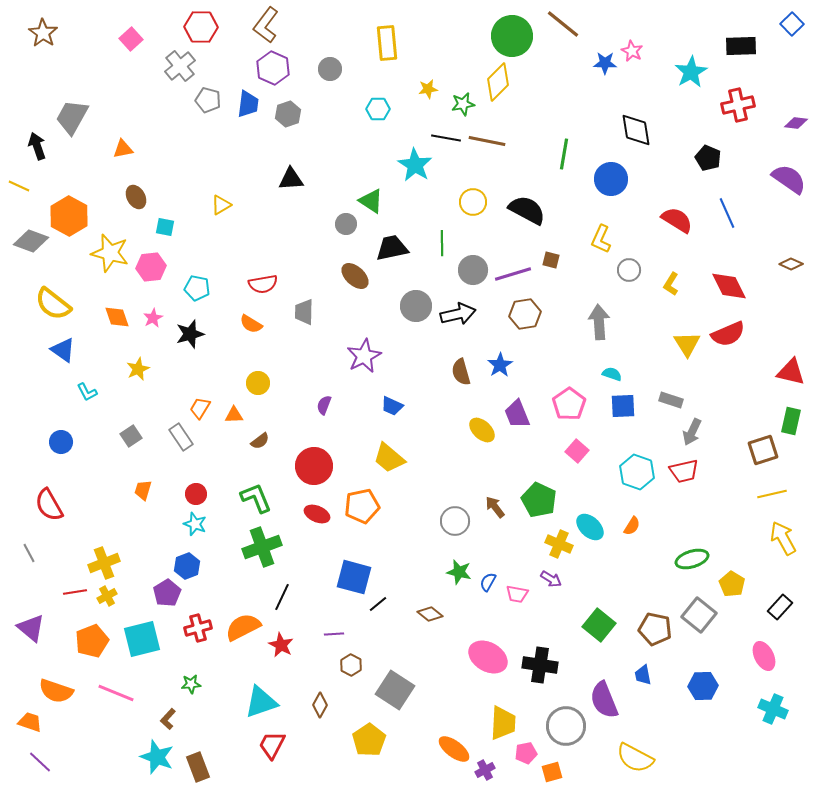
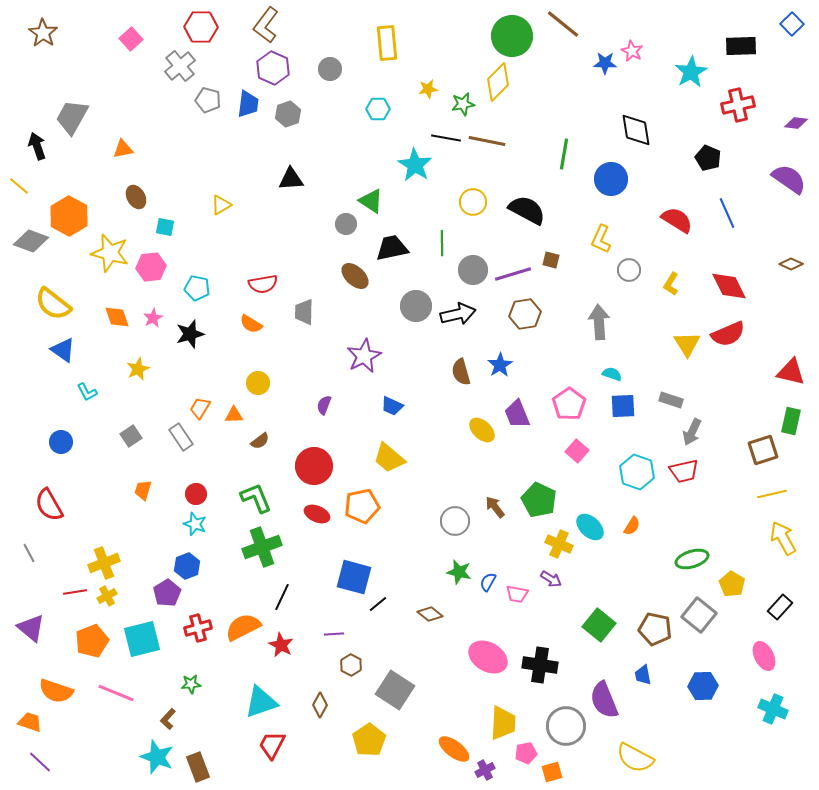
yellow line at (19, 186): rotated 15 degrees clockwise
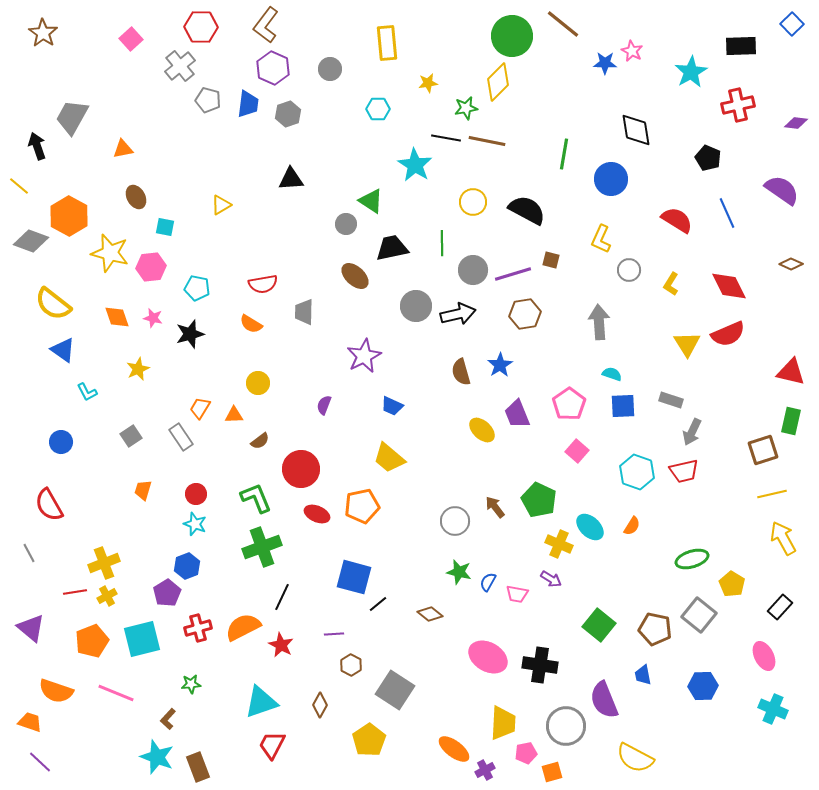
yellow star at (428, 89): moved 6 px up
green star at (463, 104): moved 3 px right, 4 px down
purple semicircle at (789, 179): moved 7 px left, 11 px down
pink star at (153, 318): rotated 30 degrees counterclockwise
red circle at (314, 466): moved 13 px left, 3 px down
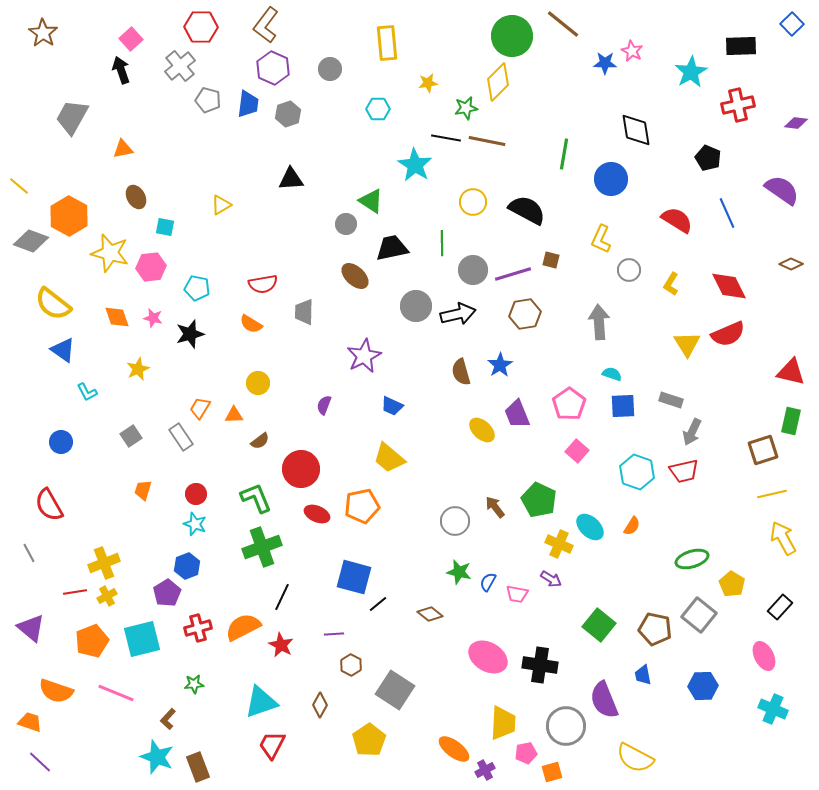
black arrow at (37, 146): moved 84 px right, 76 px up
green star at (191, 684): moved 3 px right
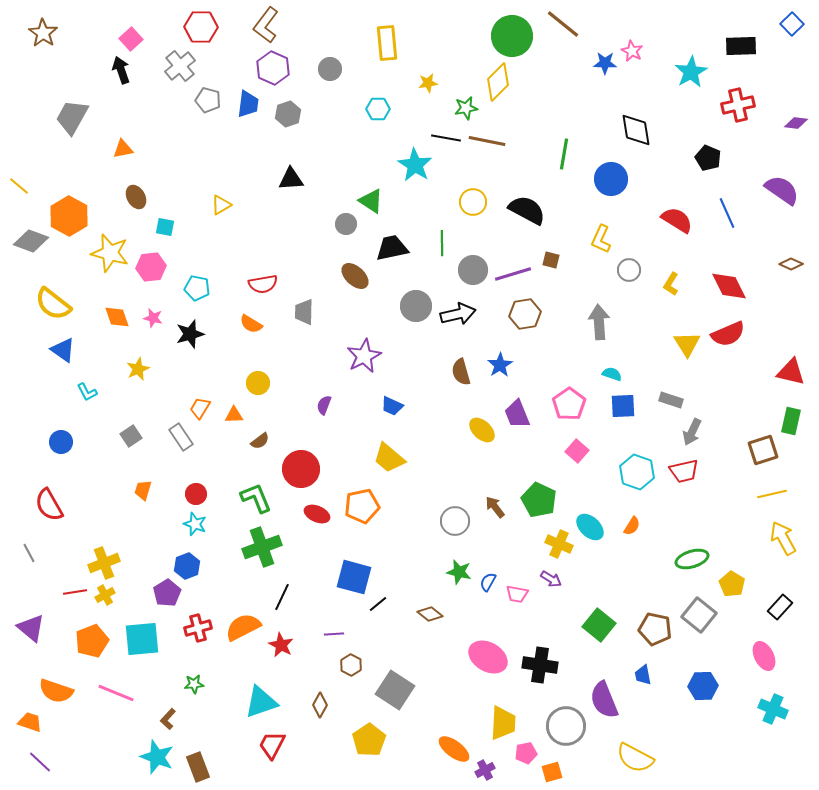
yellow cross at (107, 596): moved 2 px left, 1 px up
cyan square at (142, 639): rotated 9 degrees clockwise
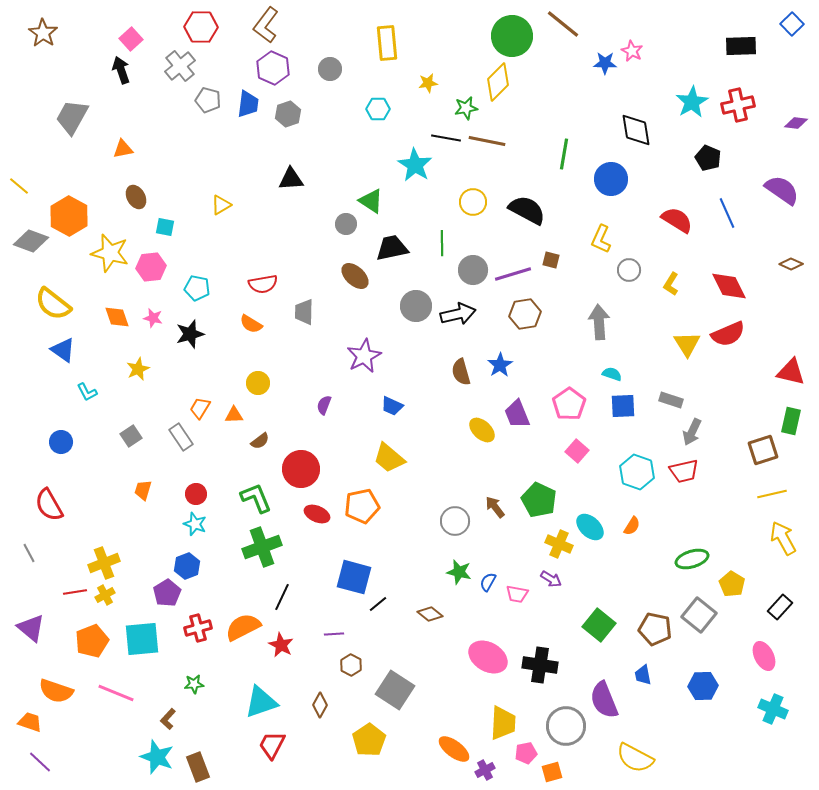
cyan star at (691, 72): moved 1 px right, 30 px down
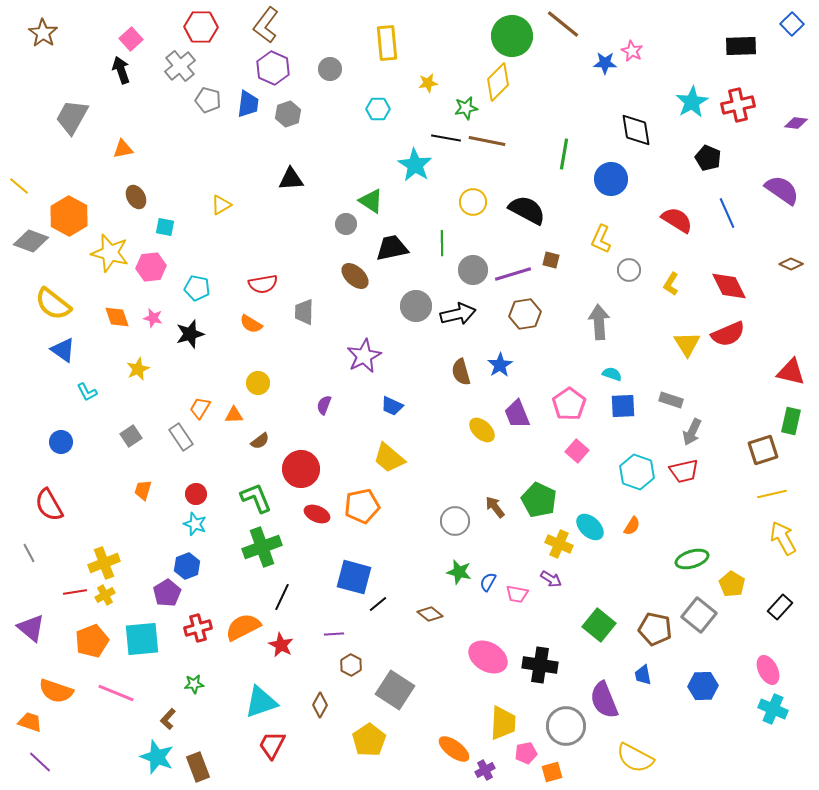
pink ellipse at (764, 656): moved 4 px right, 14 px down
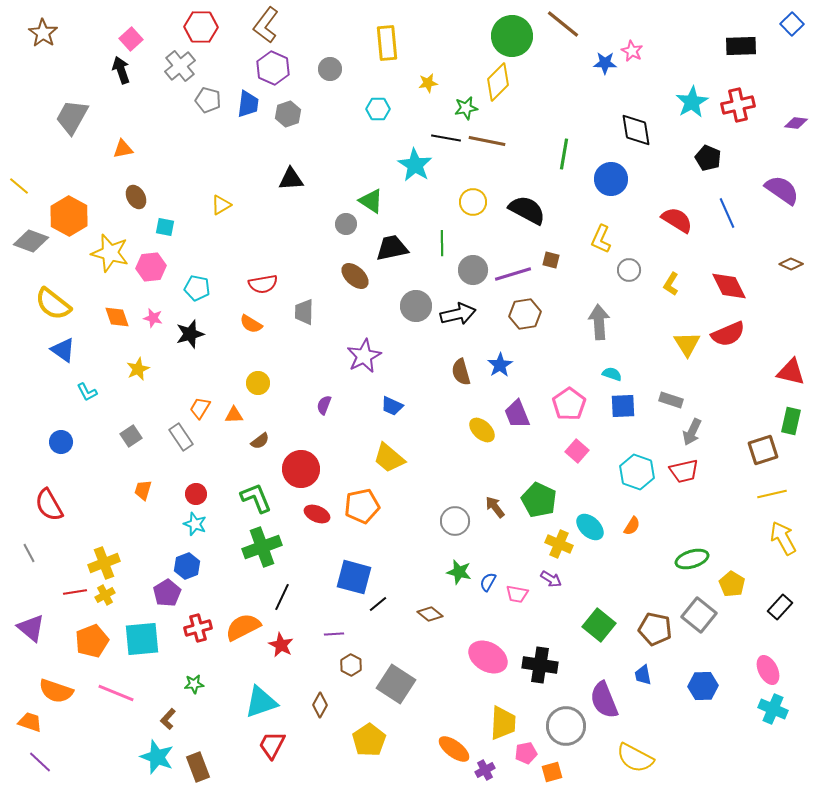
gray square at (395, 690): moved 1 px right, 6 px up
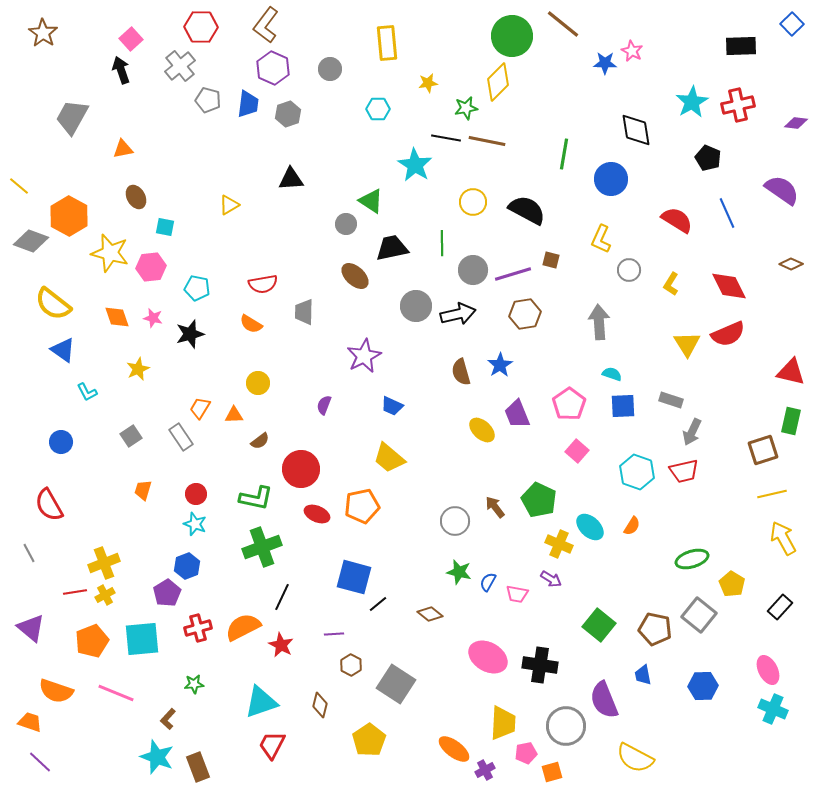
yellow triangle at (221, 205): moved 8 px right
green L-shape at (256, 498): rotated 124 degrees clockwise
brown diamond at (320, 705): rotated 15 degrees counterclockwise
